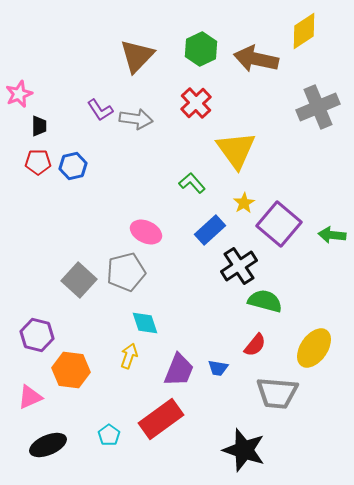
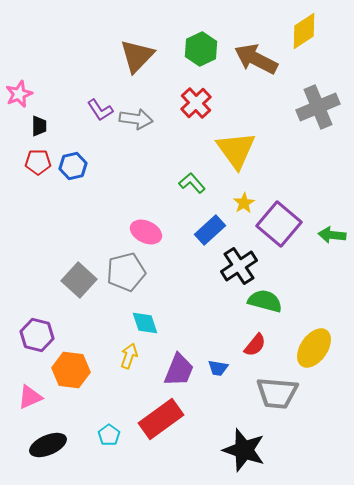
brown arrow: rotated 15 degrees clockwise
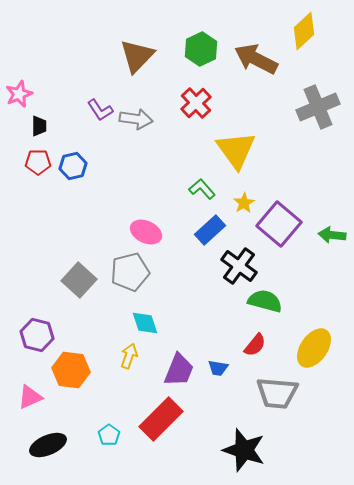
yellow diamond: rotated 9 degrees counterclockwise
green L-shape: moved 10 px right, 6 px down
black cross: rotated 21 degrees counterclockwise
gray pentagon: moved 4 px right
red rectangle: rotated 9 degrees counterclockwise
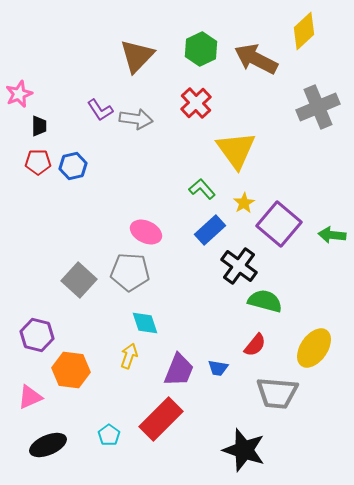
gray pentagon: rotated 18 degrees clockwise
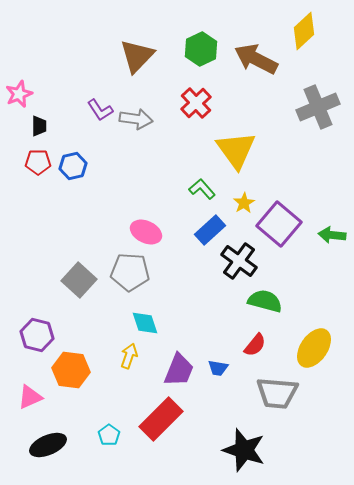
black cross: moved 5 px up
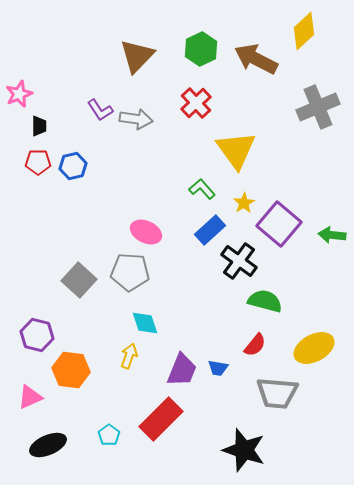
yellow ellipse: rotated 27 degrees clockwise
purple trapezoid: moved 3 px right
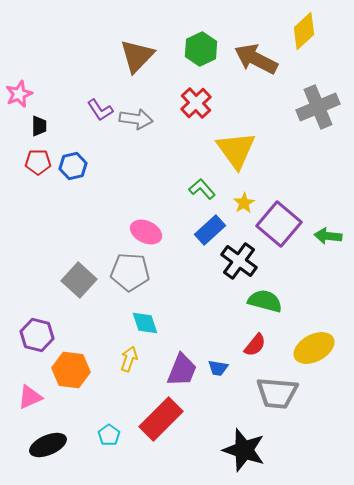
green arrow: moved 4 px left, 1 px down
yellow arrow: moved 3 px down
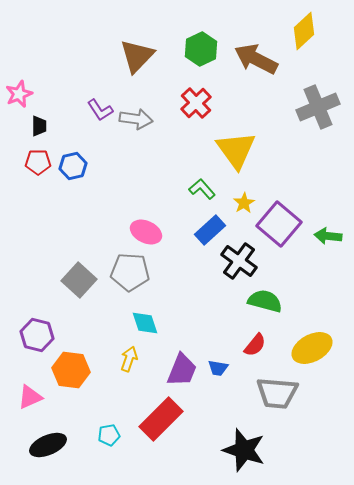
yellow ellipse: moved 2 px left
cyan pentagon: rotated 25 degrees clockwise
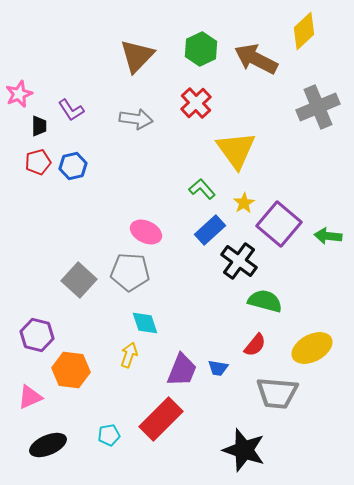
purple L-shape: moved 29 px left
red pentagon: rotated 15 degrees counterclockwise
yellow arrow: moved 4 px up
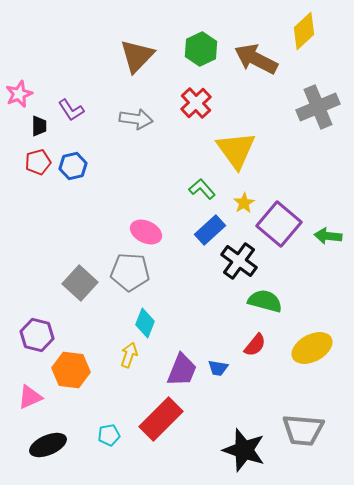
gray square: moved 1 px right, 3 px down
cyan diamond: rotated 40 degrees clockwise
gray trapezoid: moved 26 px right, 37 px down
